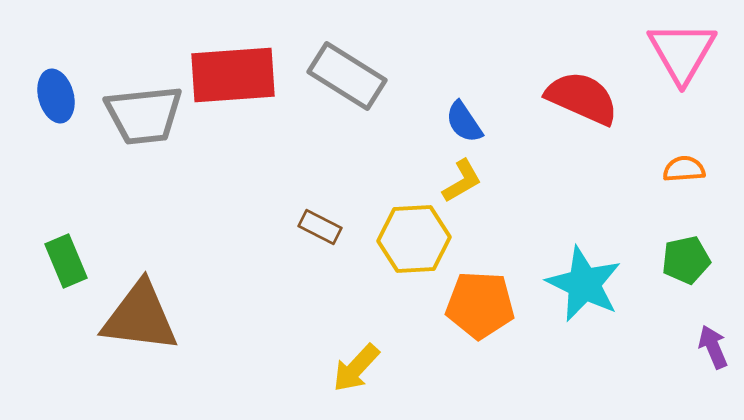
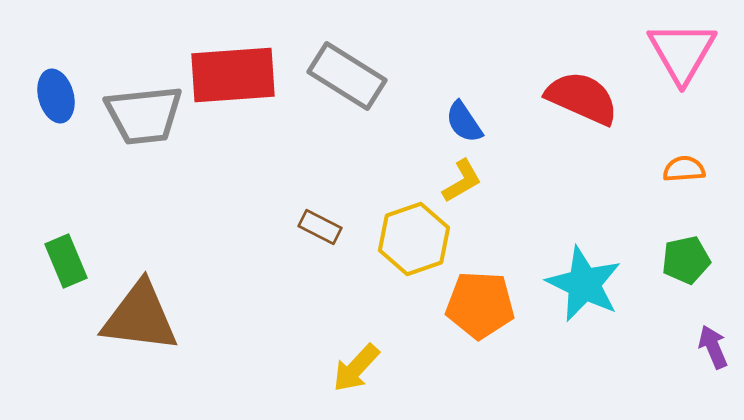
yellow hexagon: rotated 16 degrees counterclockwise
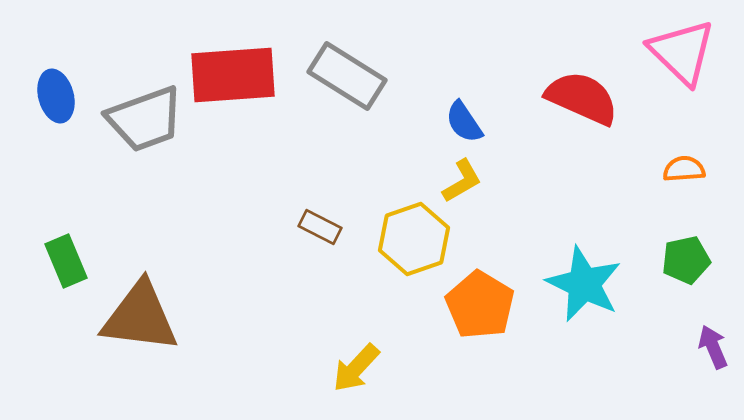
pink triangle: rotated 16 degrees counterclockwise
gray trapezoid: moved 1 px right, 4 px down; rotated 14 degrees counterclockwise
orange pentagon: rotated 28 degrees clockwise
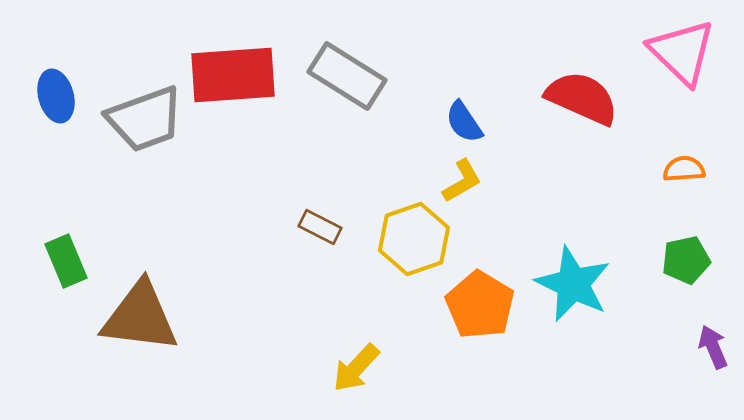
cyan star: moved 11 px left
